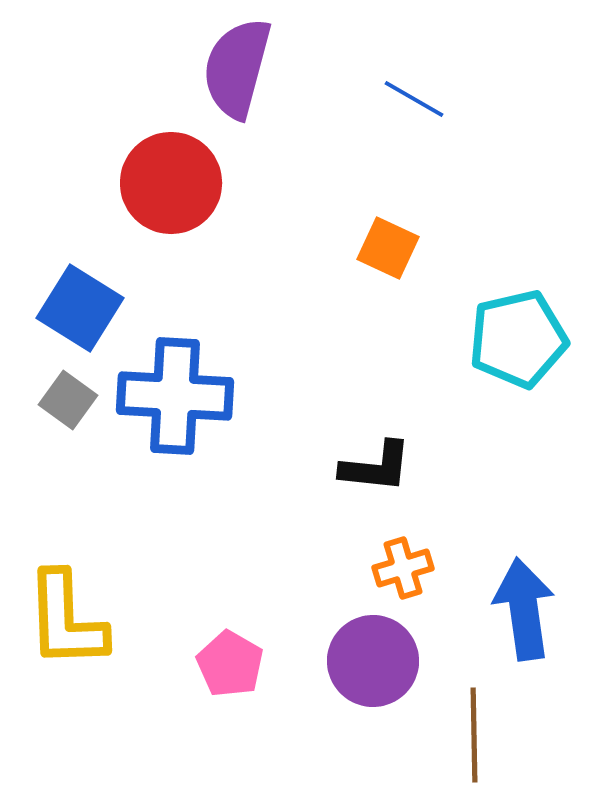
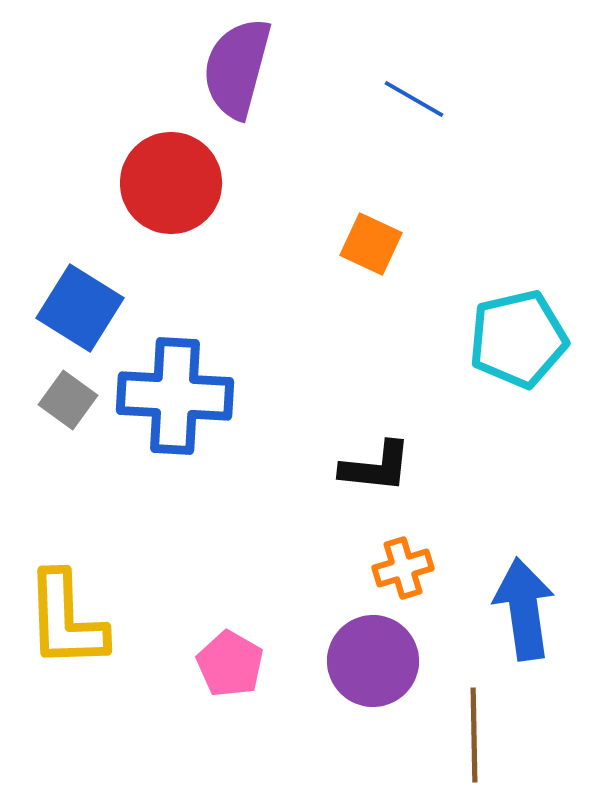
orange square: moved 17 px left, 4 px up
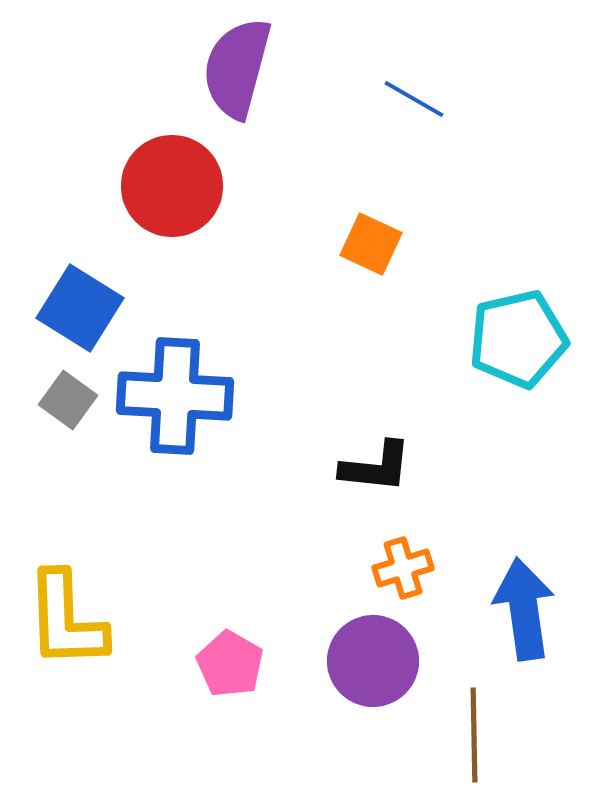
red circle: moved 1 px right, 3 px down
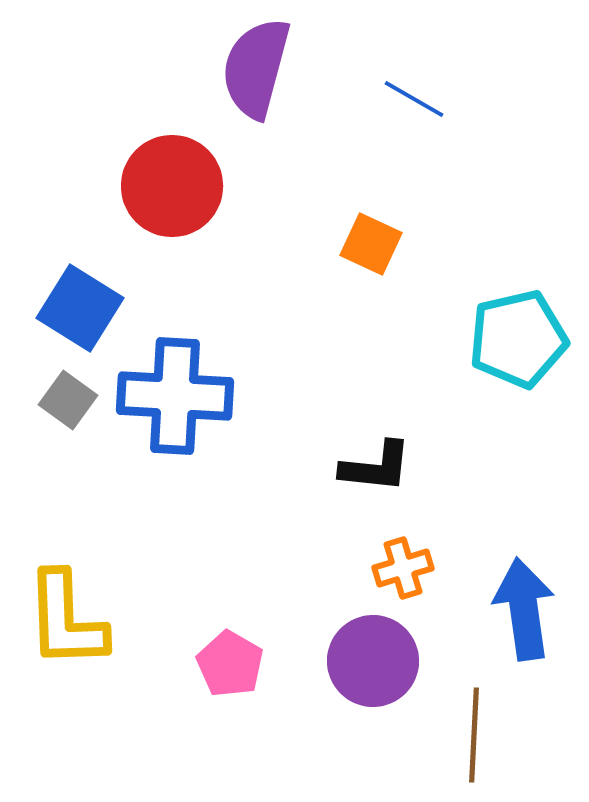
purple semicircle: moved 19 px right
brown line: rotated 4 degrees clockwise
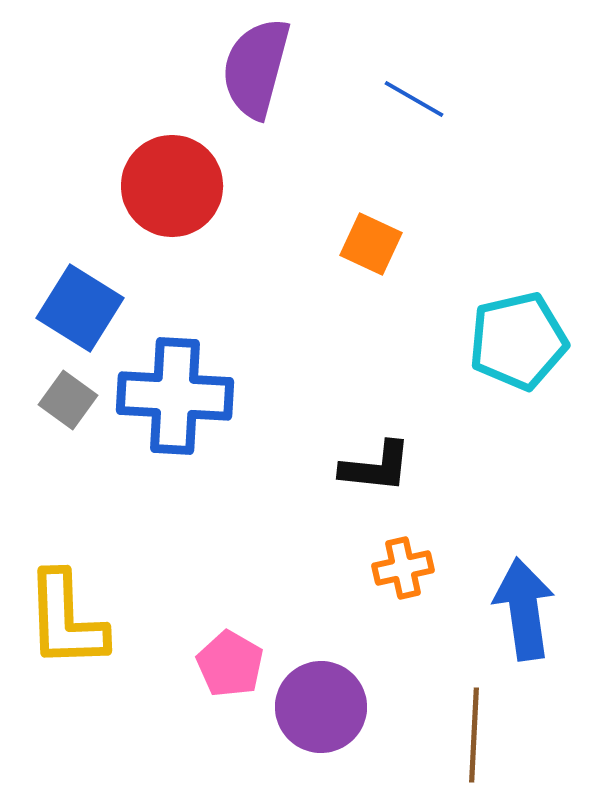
cyan pentagon: moved 2 px down
orange cross: rotated 4 degrees clockwise
purple circle: moved 52 px left, 46 px down
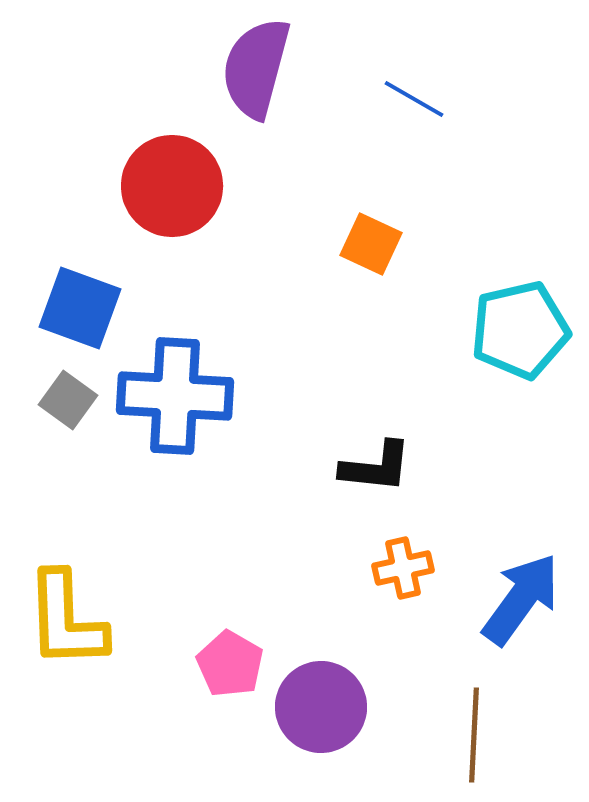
blue square: rotated 12 degrees counterclockwise
cyan pentagon: moved 2 px right, 11 px up
blue arrow: moved 3 px left, 10 px up; rotated 44 degrees clockwise
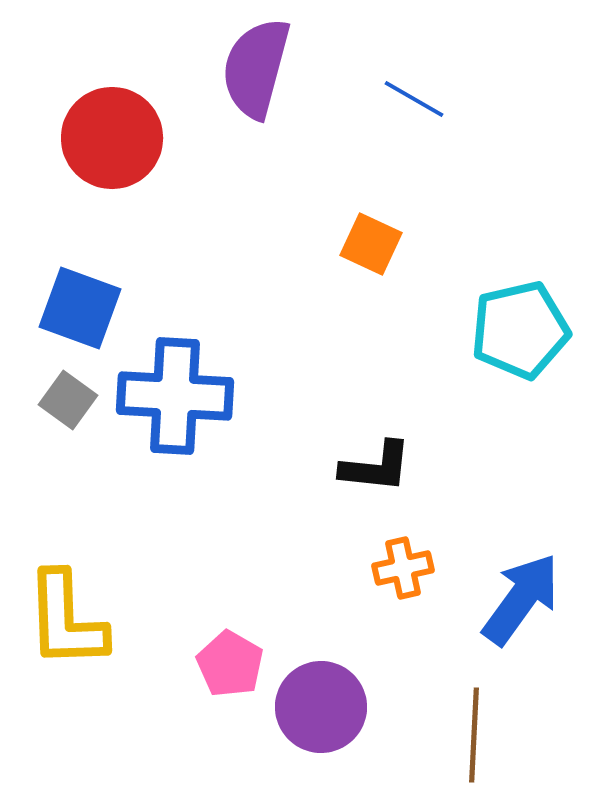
red circle: moved 60 px left, 48 px up
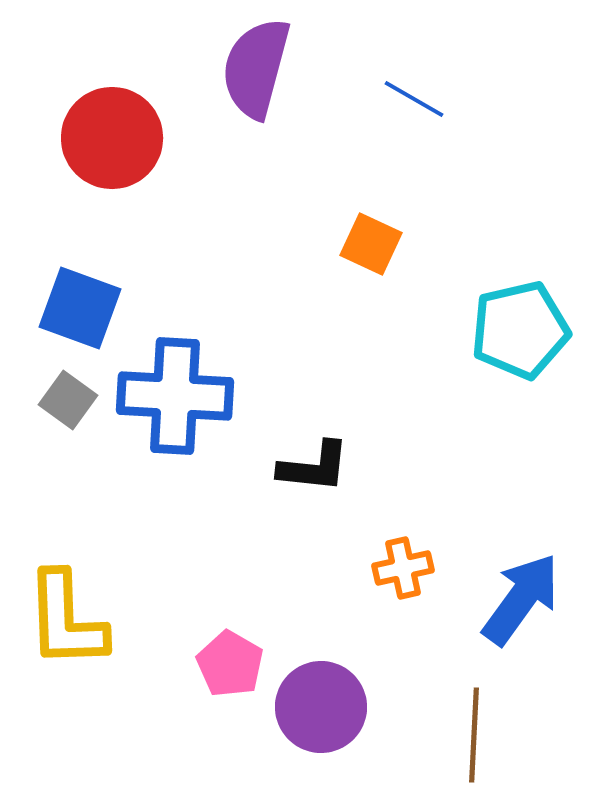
black L-shape: moved 62 px left
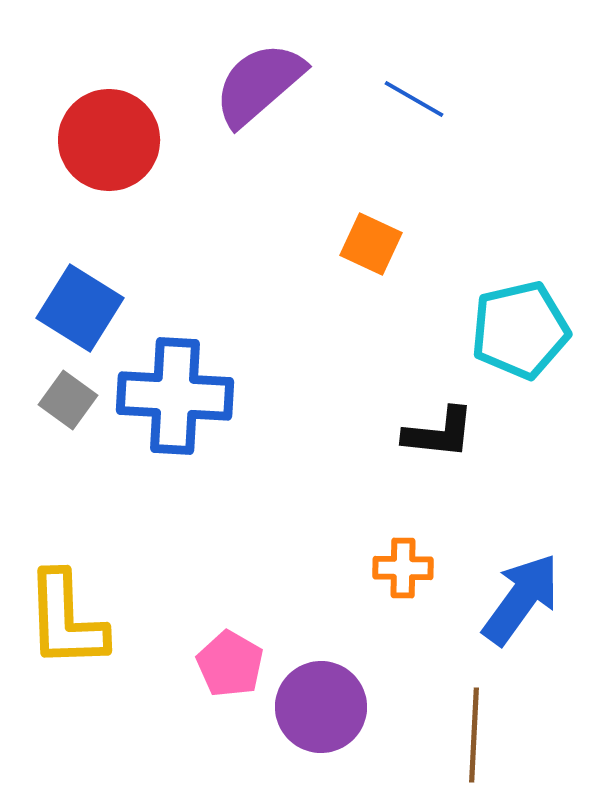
purple semicircle: moved 3 px right, 16 px down; rotated 34 degrees clockwise
red circle: moved 3 px left, 2 px down
blue square: rotated 12 degrees clockwise
black L-shape: moved 125 px right, 34 px up
orange cross: rotated 14 degrees clockwise
